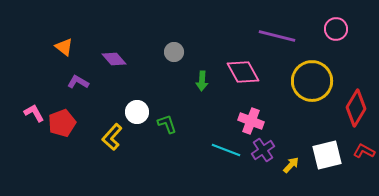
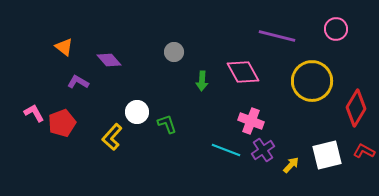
purple diamond: moved 5 px left, 1 px down
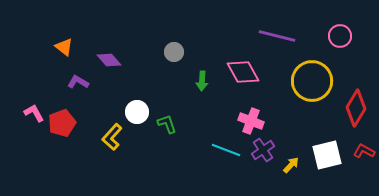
pink circle: moved 4 px right, 7 px down
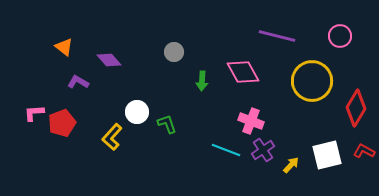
pink L-shape: rotated 65 degrees counterclockwise
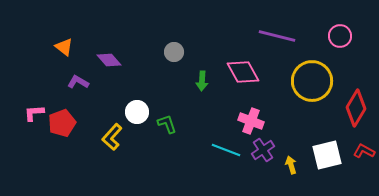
yellow arrow: rotated 60 degrees counterclockwise
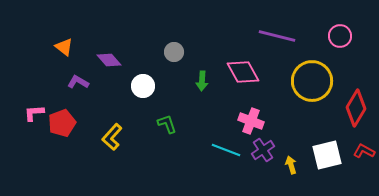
white circle: moved 6 px right, 26 px up
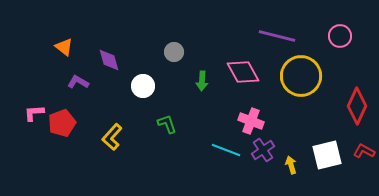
purple diamond: rotated 25 degrees clockwise
yellow circle: moved 11 px left, 5 px up
red diamond: moved 1 px right, 2 px up; rotated 6 degrees counterclockwise
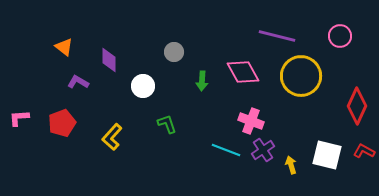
purple diamond: rotated 15 degrees clockwise
pink L-shape: moved 15 px left, 5 px down
white square: rotated 28 degrees clockwise
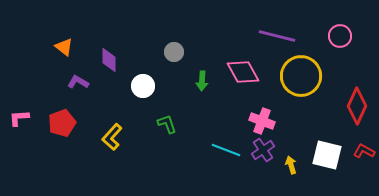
pink cross: moved 11 px right
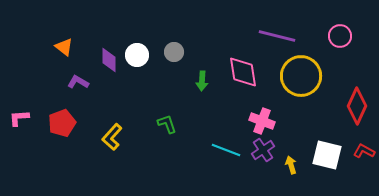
pink diamond: rotated 20 degrees clockwise
white circle: moved 6 px left, 31 px up
